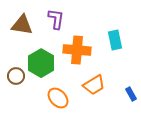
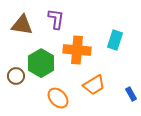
cyan rectangle: rotated 30 degrees clockwise
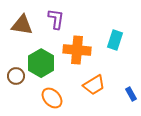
orange ellipse: moved 6 px left
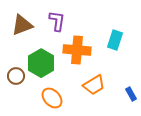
purple L-shape: moved 1 px right, 2 px down
brown triangle: rotated 30 degrees counterclockwise
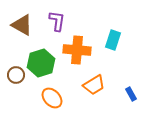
brown triangle: rotated 50 degrees clockwise
cyan rectangle: moved 2 px left
green hexagon: rotated 12 degrees clockwise
brown circle: moved 1 px up
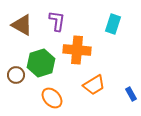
cyan rectangle: moved 16 px up
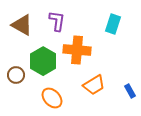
green hexagon: moved 2 px right, 2 px up; rotated 12 degrees counterclockwise
blue rectangle: moved 1 px left, 3 px up
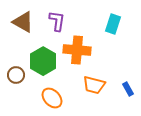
brown triangle: moved 1 px right, 3 px up
orange trapezoid: rotated 45 degrees clockwise
blue rectangle: moved 2 px left, 2 px up
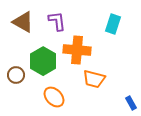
purple L-shape: rotated 15 degrees counterclockwise
orange trapezoid: moved 6 px up
blue rectangle: moved 3 px right, 14 px down
orange ellipse: moved 2 px right, 1 px up
